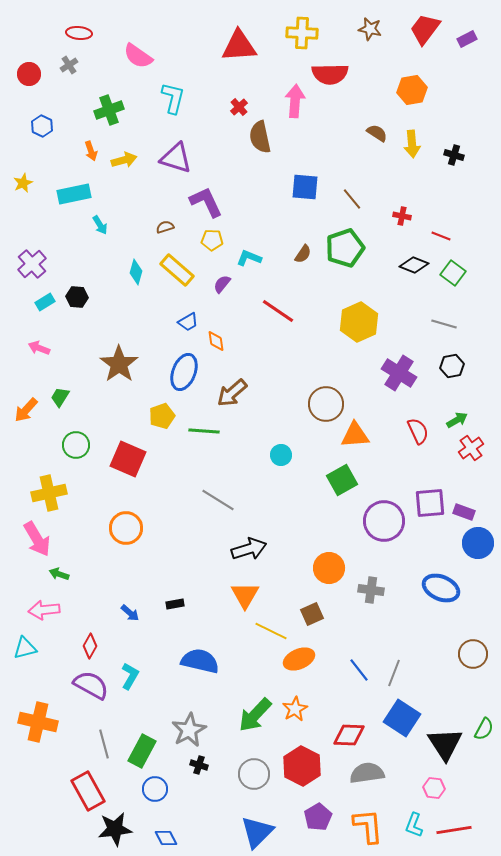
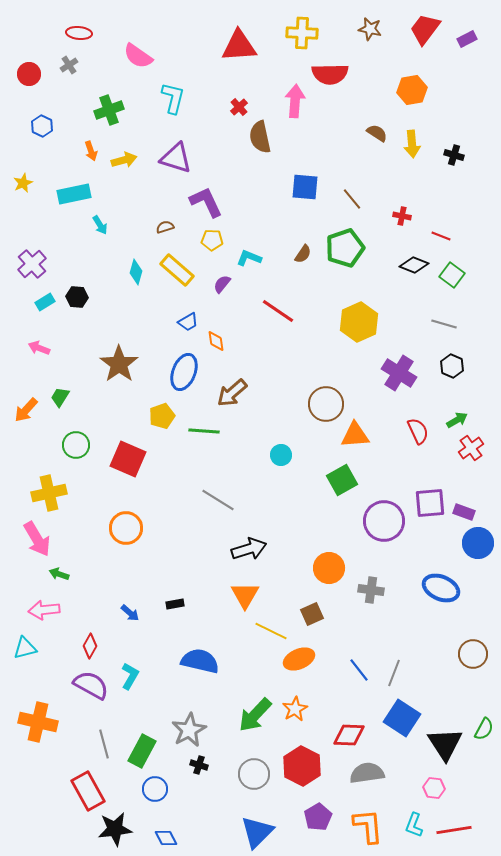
green square at (453, 273): moved 1 px left, 2 px down
black hexagon at (452, 366): rotated 25 degrees counterclockwise
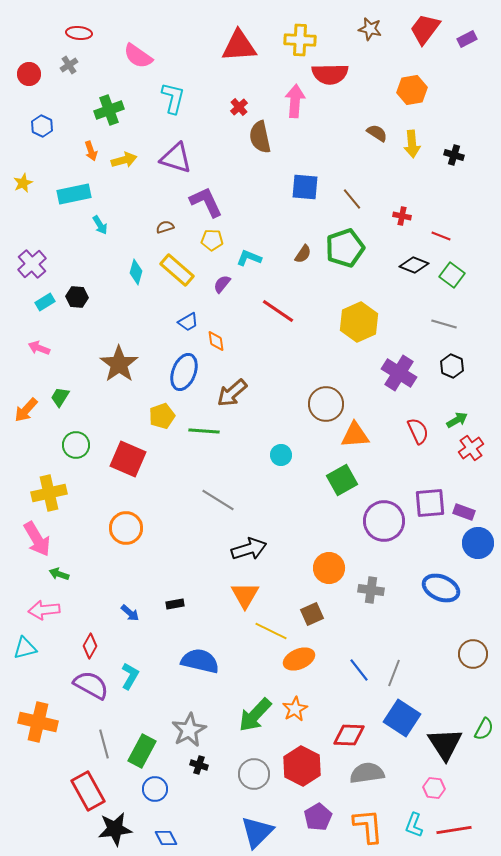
yellow cross at (302, 33): moved 2 px left, 7 px down
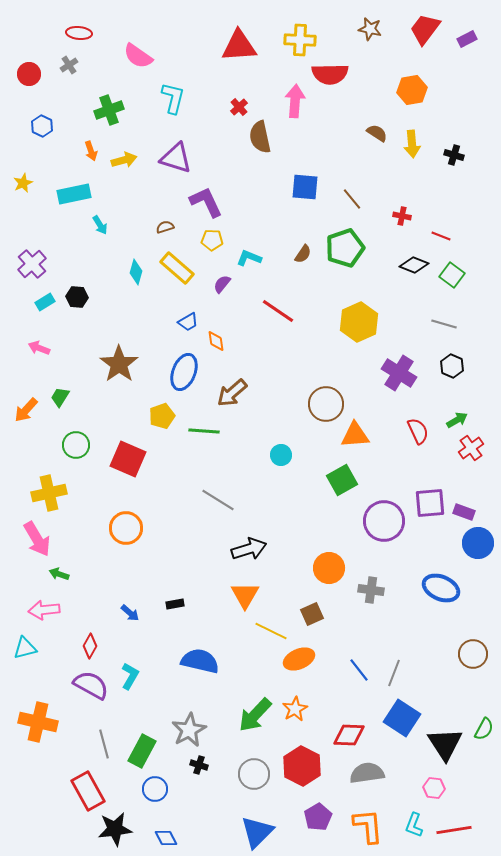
yellow rectangle at (177, 270): moved 2 px up
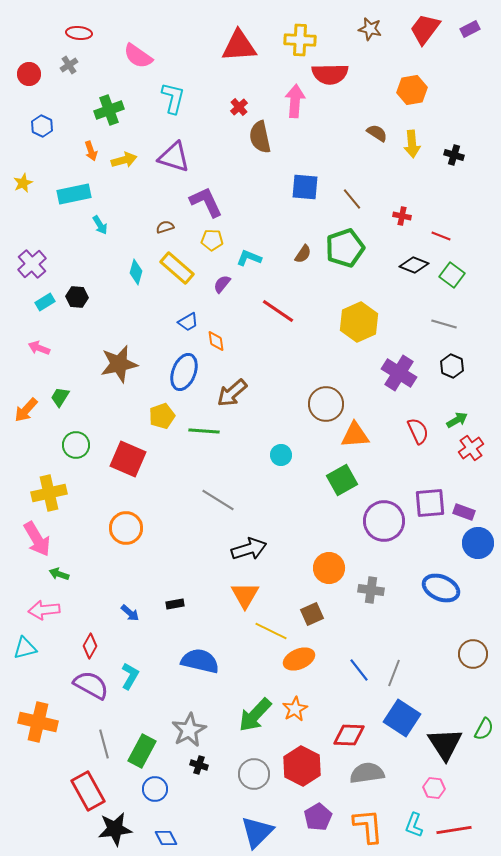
purple rectangle at (467, 39): moved 3 px right, 10 px up
purple triangle at (176, 158): moved 2 px left, 1 px up
brown star at (119, 364): rotated 24 degrees clockwise
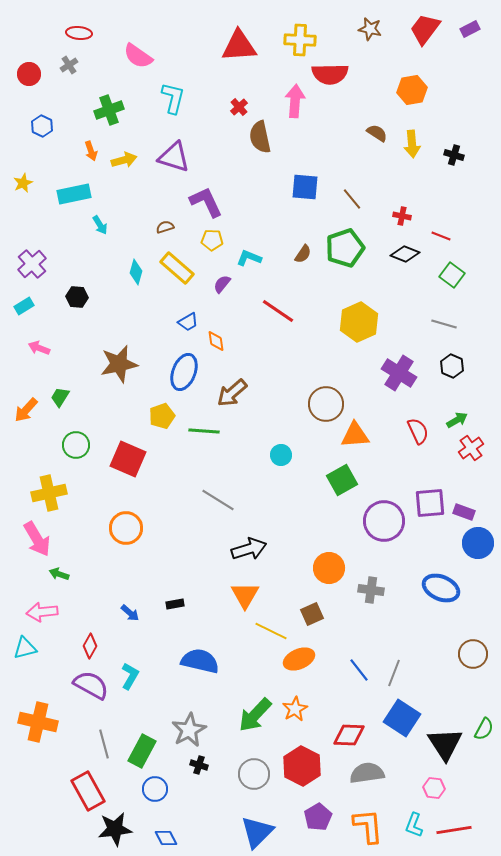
black diamond at (414, 265): moved 9 px left, 11 px up
cyan rectangle at (45, 302): moved 21 px left, 4 px down
pink arrow at (44, 610): moved 2 px left, 2 px down
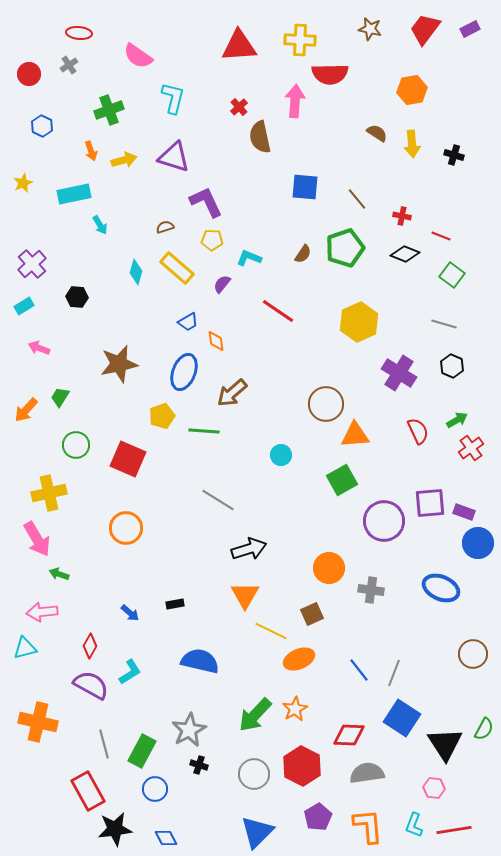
brown line at (352, 199): moved 5 px right
cyan L-shape at (130, 676): moved 4 px up; rotated 28 degrees clockwise
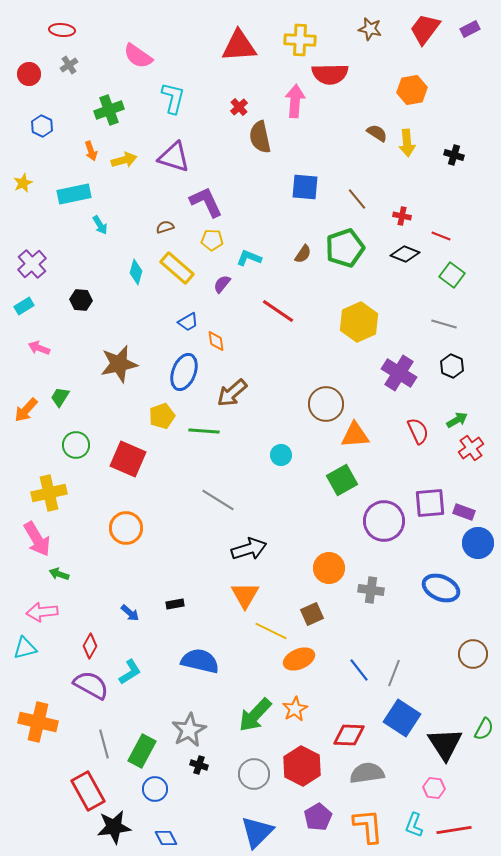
red ellipse at (79, 33): moved 17 px left, 3 px up
yellow arrow at (412, 144): moved 5 px left, 1 px up
black hexagon at (77, 297): moved 4 px right, 3 px down
black star at (115, 829): moved 1 px left, 2 px up
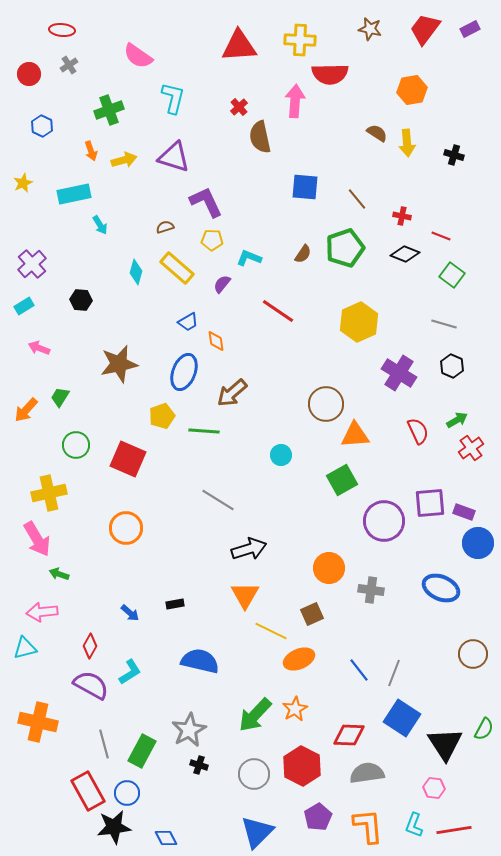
blue circle at (155, 789): moved 28 px left, 4 px down
